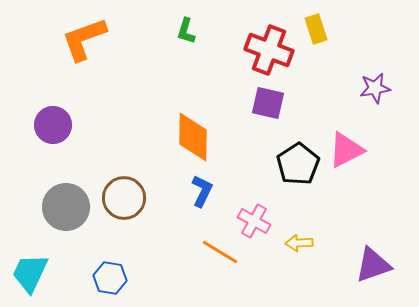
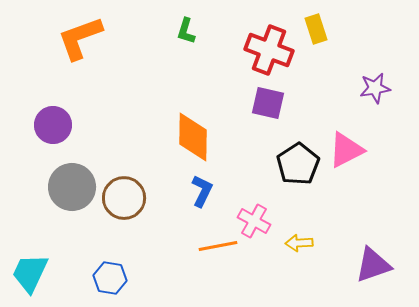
orange L-shape: moved 4 px left, 1 px up
gray circle: moved 6 px right, 20 px up
orange line: moved 2 px left, 6 px up; rotated 42 degrees counterclockwise
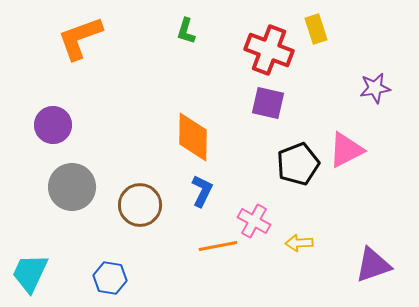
black pentagon: rotated 12 degrees clockwise
brown circle: moved 16 px right, 7 px down
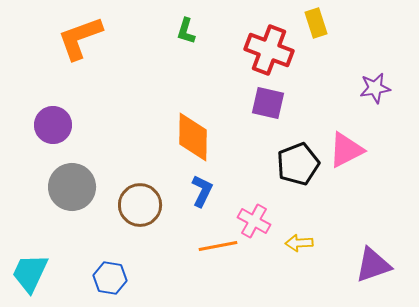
yellow rectangle: moved 6 px up
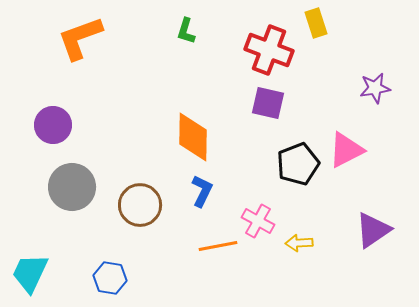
pink cross: moved 4 px right
purple triangle: moved 35 px up; rotated 15 degrees counterclockwise
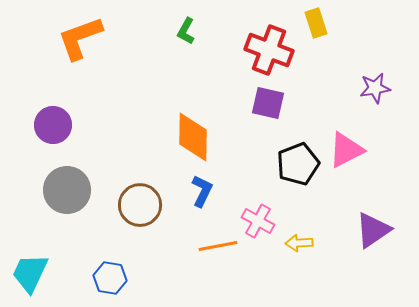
green L-shape: rotated 12 degrees clockwise
gray circle: moved 5 px left, 3 px down
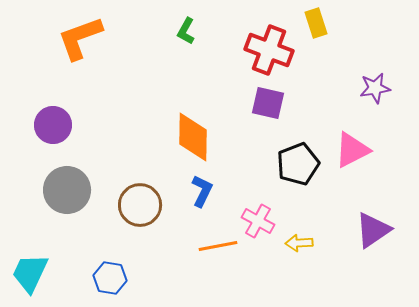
pink triangle: moved 6 px right
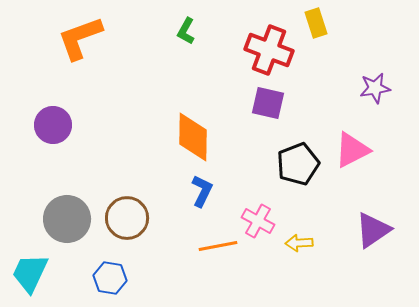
gray circle: moved 29 px down
brown circle: moved 13 px left, 13 px down
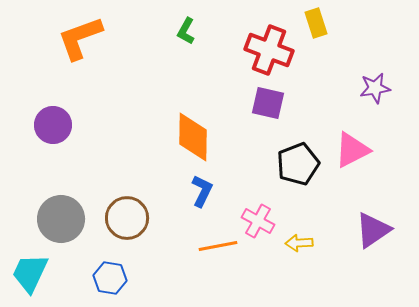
gray circle: moved 6 px left
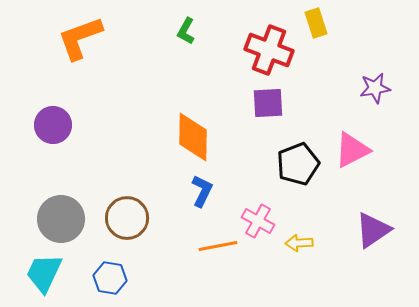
purple square: rotated 16 degrees counterclockwise
cyan trapezoid: moved 14 px right
